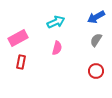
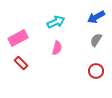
red rectangle: moved 1 px down; rotated 56 degrees counterclockwise
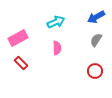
pink semicircle: rotated 16 degrees counterclockwise
red circle: moved 1 px left
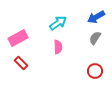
cyan arrow: moved 2 px right, 1 px down; rotated 12 degrees counterclockwise
gray semicircle: moved 1 px left, 2 px up
pink semicircle: moved 1 px right, 1 px up
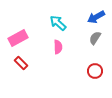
cyan arrow: rotated 102 degrees counterclockwise
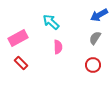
blue arrow: moved 3 px right, 2 px up
cyan arrow: moved 7 px left, 1 px up
red circle: moved 2 px left, 6 px up
